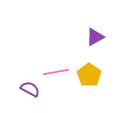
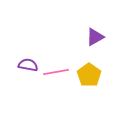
purple semicircle: moved 2 px left, 24 px up; rotated 18 degrees counterclockwise
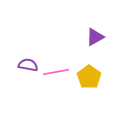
yellow pentagon: moved 2 px down
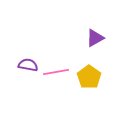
purple triangle: moved 1 px down
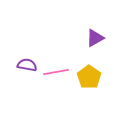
purple semicircle: moved 1 px left
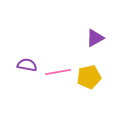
pink line: moved 2 px right
yellow pentagon: rotated 25 degrees clockwise
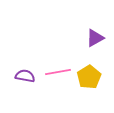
purple semicircle: moved 2 px left, 11 px down
yellow pentagon: rotated 20 degrees counterclockwise
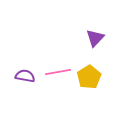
purple triangle: rotated 18 degrees counterclockwise
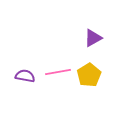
purple triangle: moved 2 px left; rotated 18 degrees clockwise
yellow pentagon: moved 2 px up
